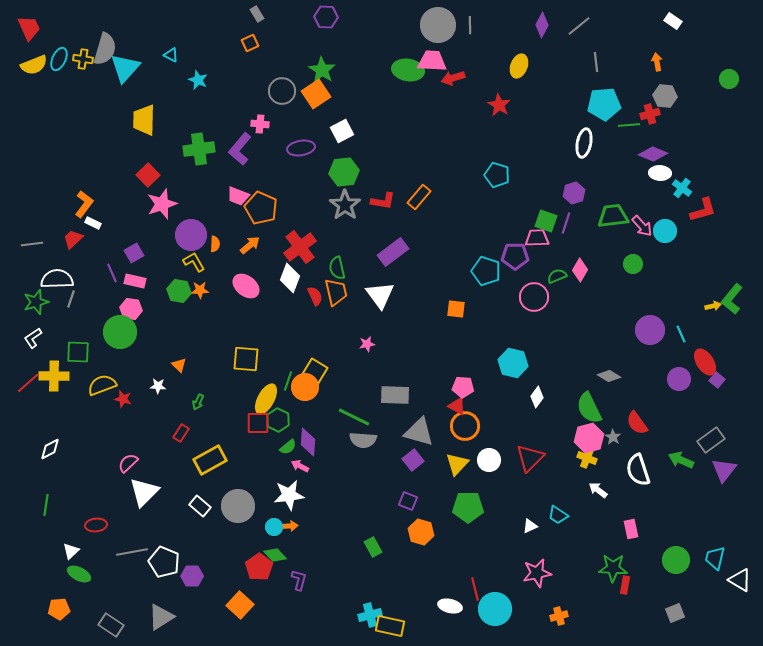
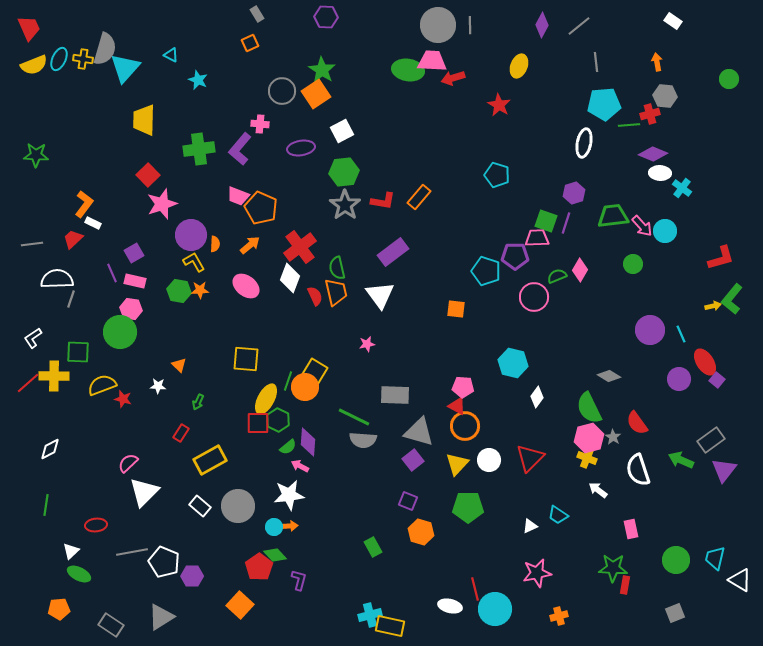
red L-shape at (703, 210): moved 18 px right, 48 px down
green star at (36, 302): moved 147 px up; rotated 20 degrees clockwise
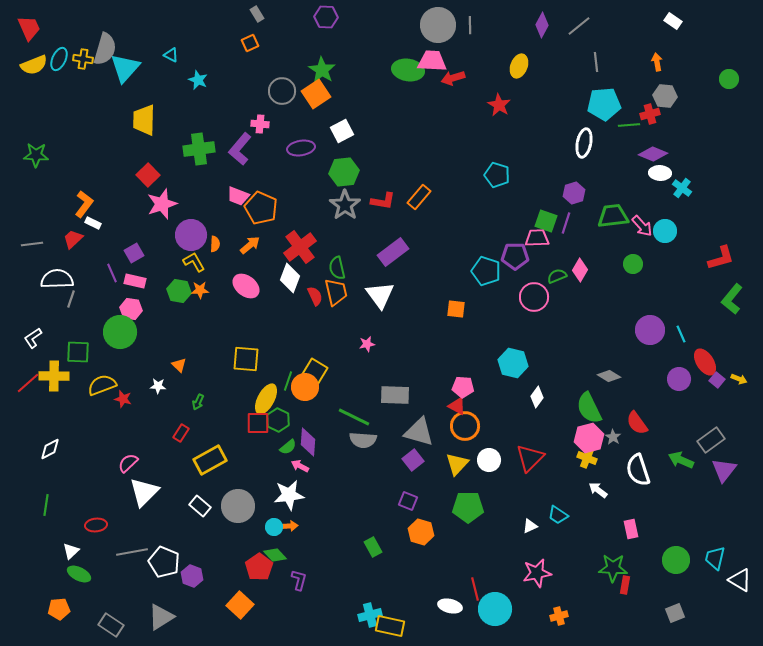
yellow arrow at (713, 306): moved 26 px right, 73 px down; rotated 35 degrees clockwise
purple hexagon at (192, 576): rotated 20 degrees clockwise
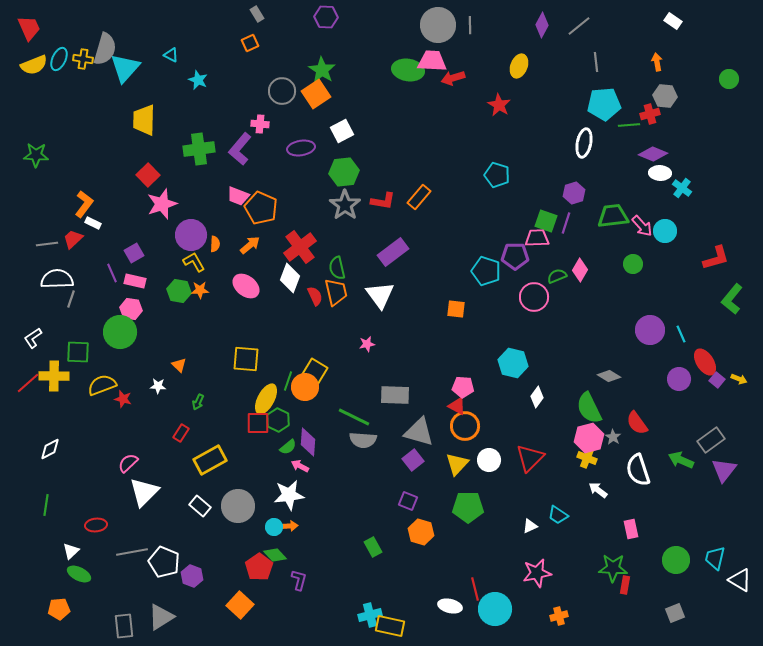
gray line at (32, 244): moved 15 px right
red L-shape at (721, 258): moved 5 px left
gray rectangle at (111, 625): moved 13 px right, 1 px down; rotated 50 degrees clockwise
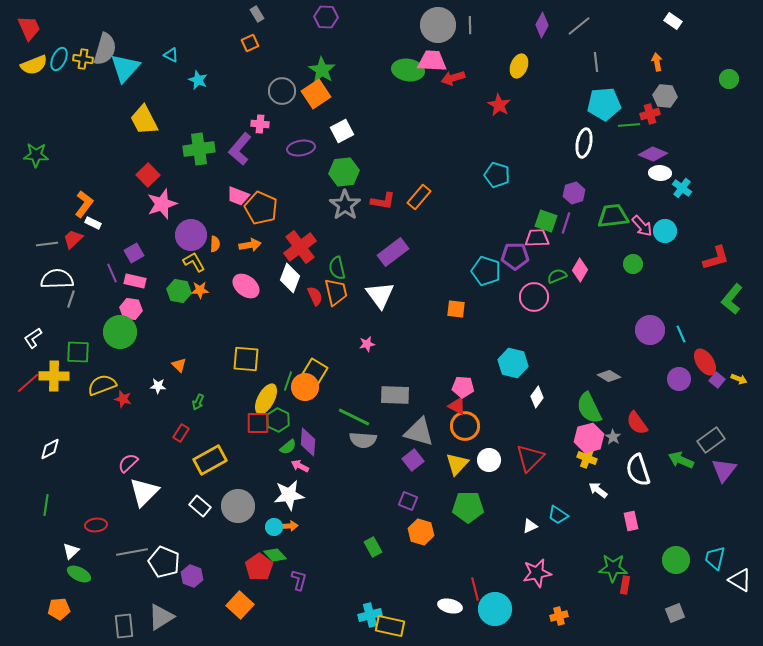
yellow trapezoid at (144, 120): rotated 28 degrees counterclockwise
orange arrow at (250, 245): rotated 30 degrees clockwise
pink rectangle at (631, 529): moved 8 px up
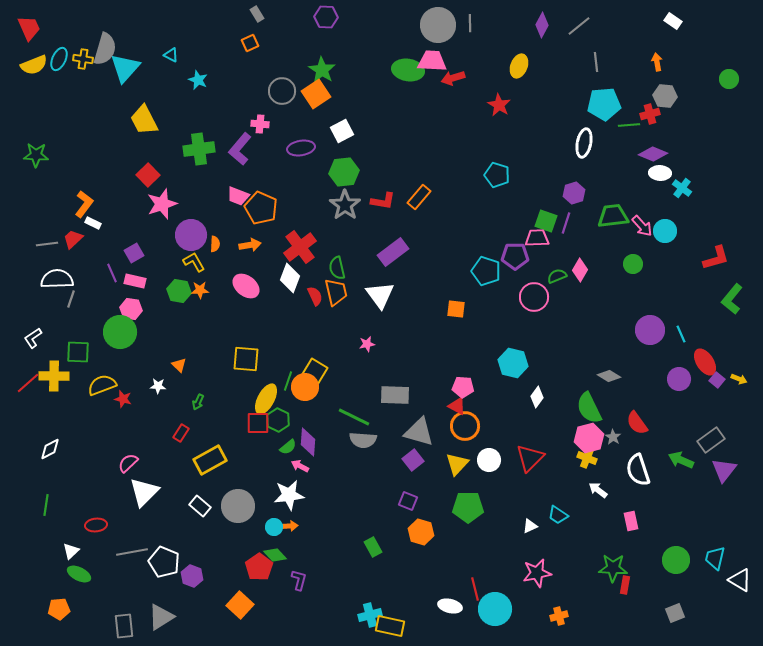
gray line at (470, 25): moved 2 px up
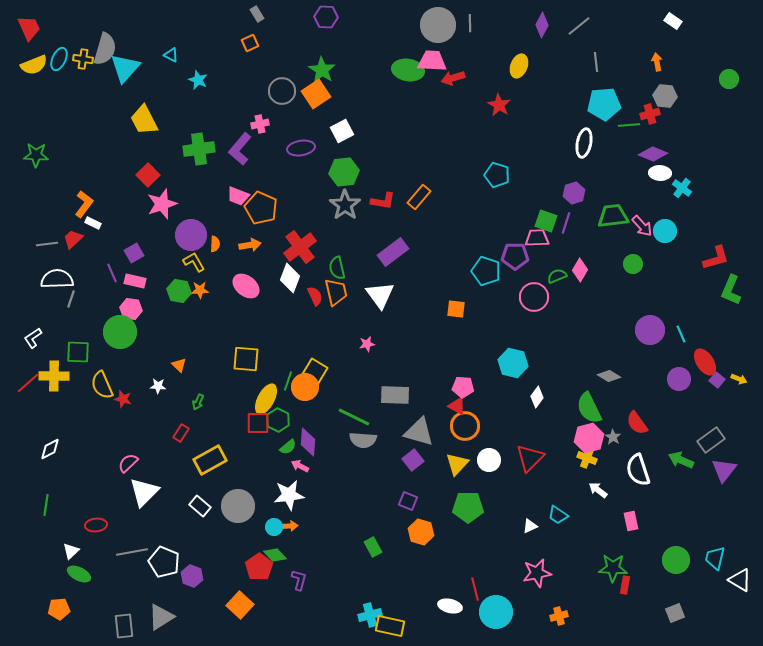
pink cross at (260, 124): rotated 18 degrees counterclockwise
green L-shape at (732, 299): moved 1 px left, 9 px up; rotated 16 degrees counterclockwise
yellow semicircle at (102, 385): rotated 92 degrees counterclockwise
cyan circle at (495, 609): moved 1 px right, 3 px down
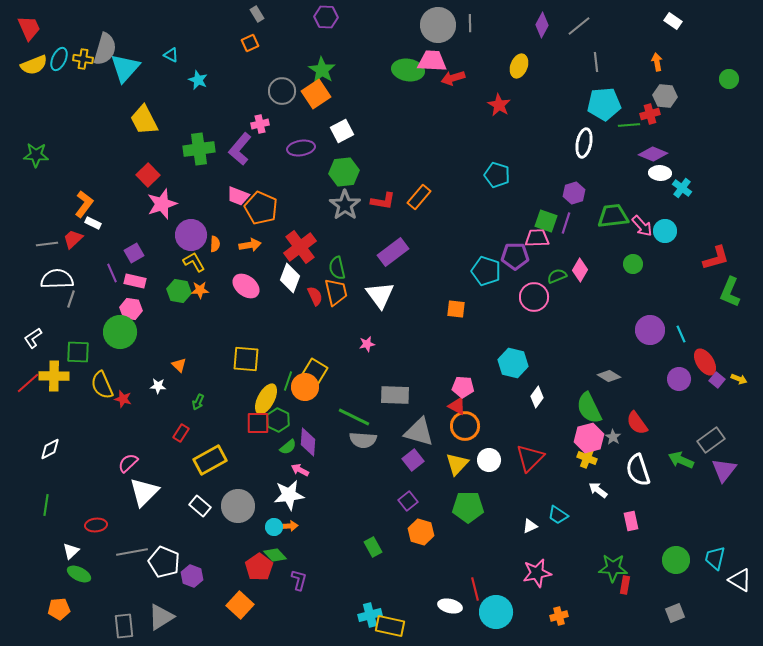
green L-shape at (731, 290): moved 1 px left, 2 px down
pink arrow at (300, 466): moved 4 px down
purple square at (408, 501): rotated 30 degrees clockwise
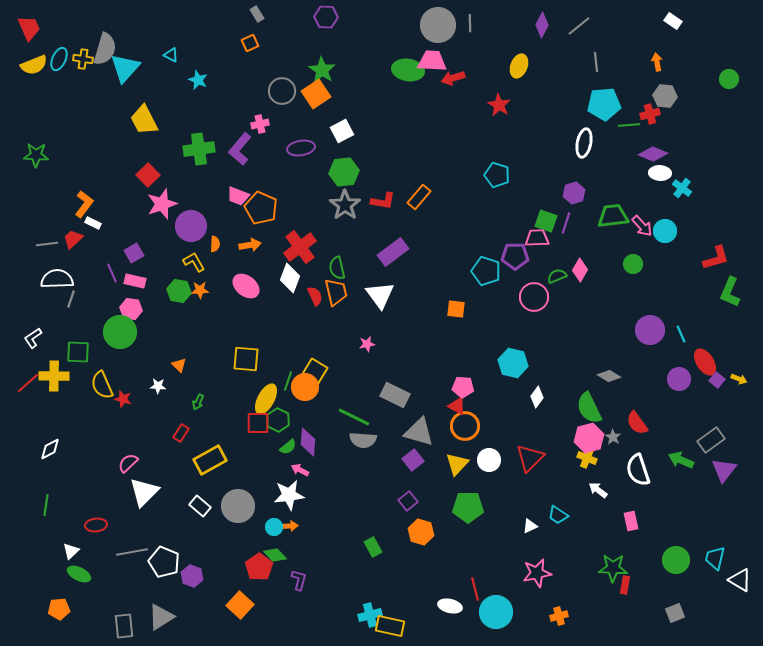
purple circle at (191, 235): moved 9 px up
gray rectangle at (395, 395): rotated 24 degrees clockwise
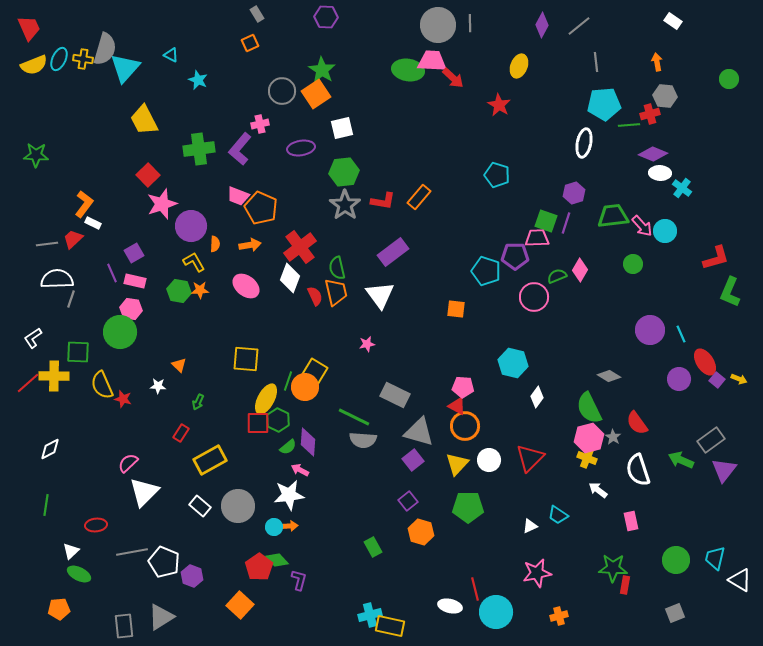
red arrow at (453, 78): rotated 120 degrees counterclockwise
white square at (342, 131): moved 3 px up; rotated 15 degrees clockwise
green diamond at (275, 555): moved 2 px right, 5 px down
